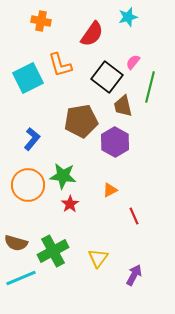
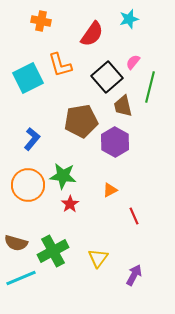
cyan star: moved 1 px right, 2 px down
black square: rotated 12 degrees clockwise
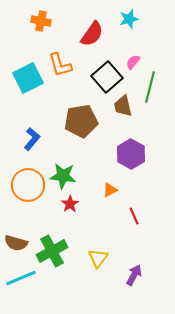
purple hexagon: moved 16 px right, 12 px down
green cross: moved 1 px left
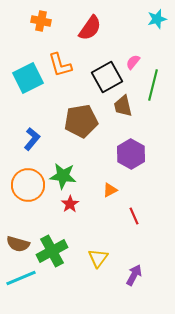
cyan star: moved 28 px right
red semicircle: moved 2 px left, 6 px up
black square: rotated 12 degrees clockwise
green line: moved 3 px right, 2 px up
brown semicircle: moved 2 px right, 1 px down
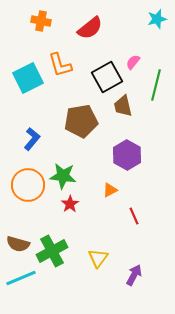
red semicircle: rotated 16 degrees clockwise
green line: moved 3 px right
purple hexagon: moved 4 px left, 1 px down
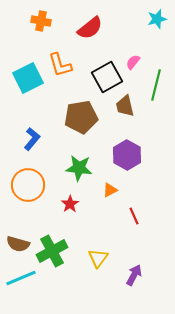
brown trapezoid: moved 2 px right
brown pentagon: moved 4 px up
green star: moved 16 px right, 8 px up
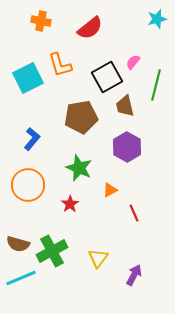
purple hexagon: moved 8 px up
green star: rotated 16 degrees clockwise
red line: moved 3 px up
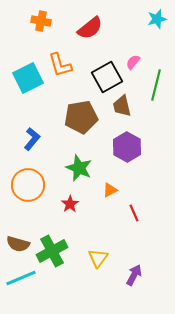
brown trapezoid: moved 3 px left
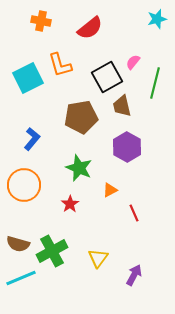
green line: moved 1 px left, 2 px up
orange circle: moved 4 px left
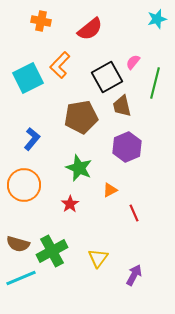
red semicircle: moved 1 px down
orange L-shape: rotated 60 degrees clockwise
purple hexagon: rotated 8 degrees clockwise
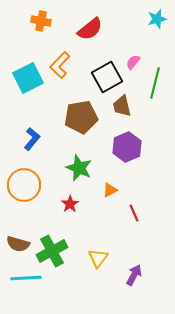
cyan line: moved 5 px right; rotated 20 degrees clockwise
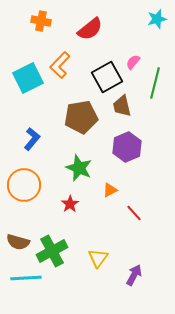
red line: rotated 18 degrees counterclockwise
brown semicircle: moved 2 px up
